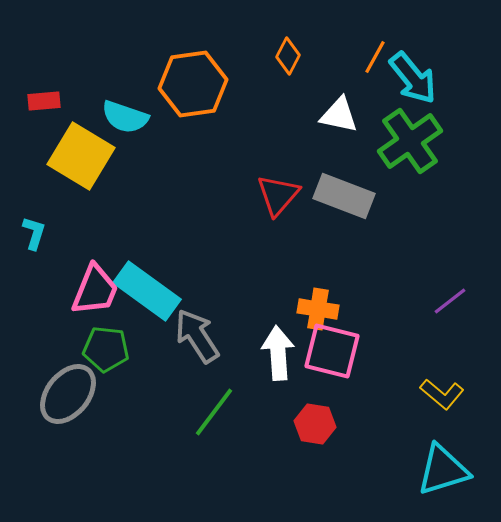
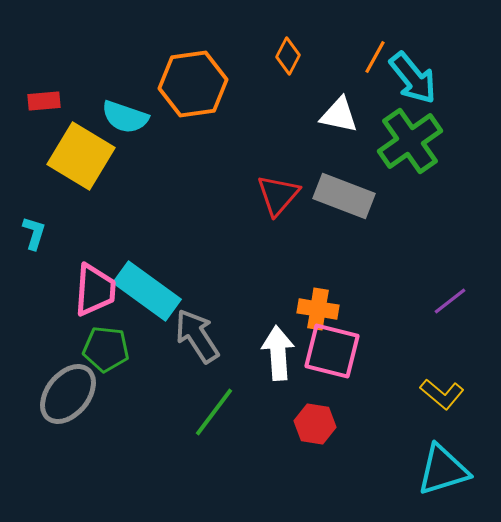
pink trapezoid: rotated 18 degrees counterclockwise
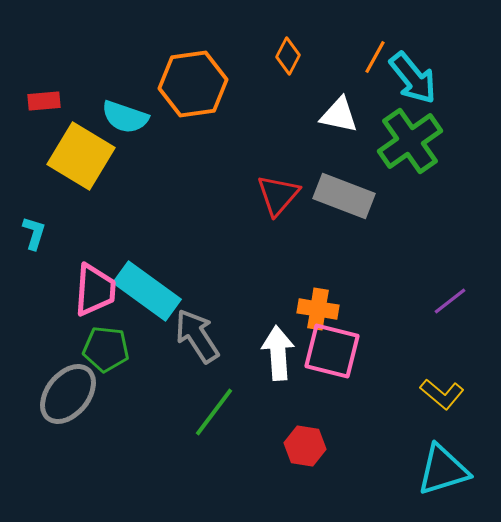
red hexagon: moved 10 px left, 22 px down
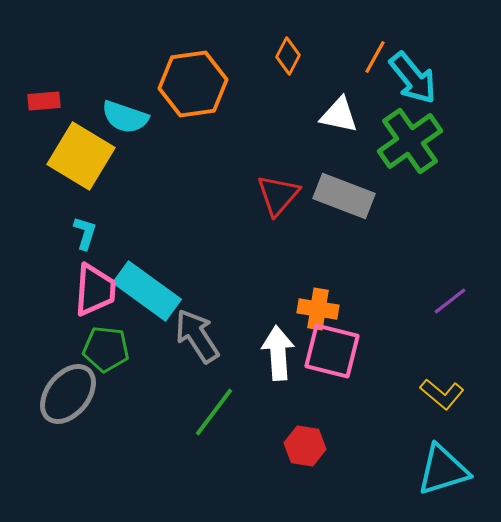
cyan L-shape: moved 51 px right
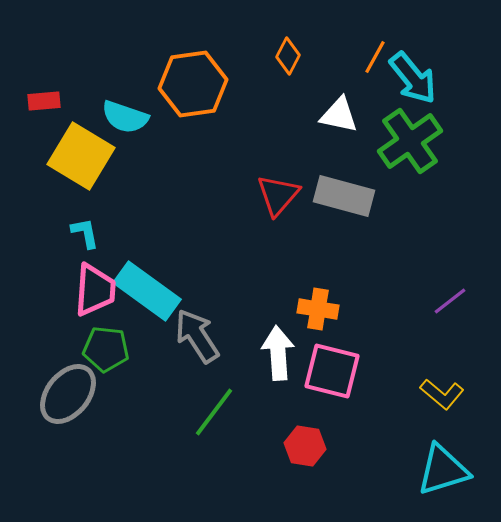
gray rectangle: rotated 6 degrees counterclockwise
cyan L-shape: rotated 28 degrees counterclockwise
pink square: moved 20 px down
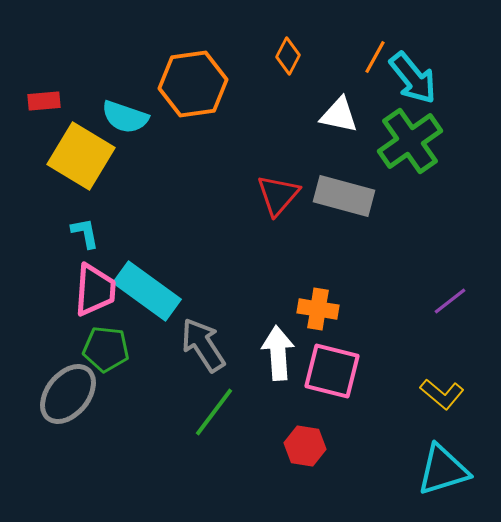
gray arrow: moved 6 px right, 9 px down
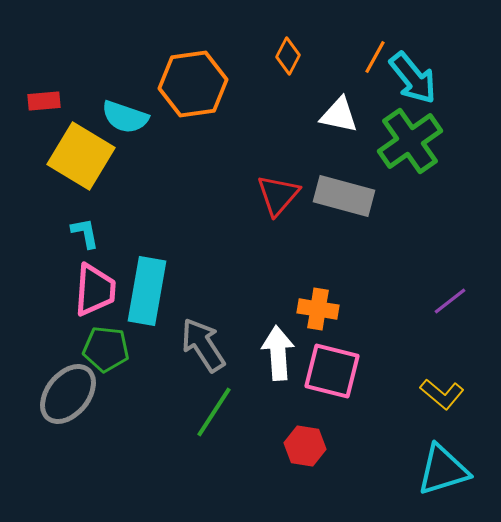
cyan rectangle: rotated 64 degrees clockwise
green line: rotated 4 degrees counterclockwise
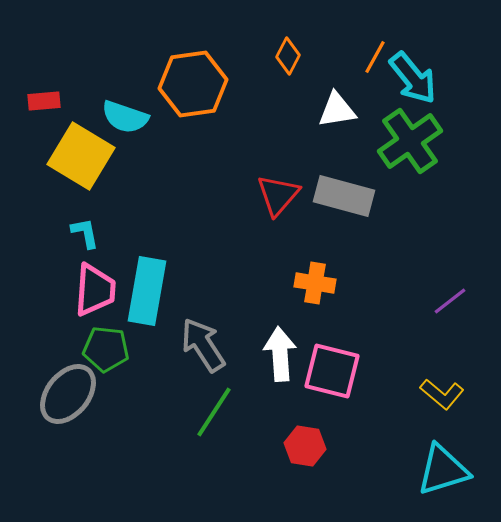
white triangle: moved 2 px left, 5 px up; rotated 21 degrees counterclockwise
orange cross: moved 3 px left, 26 px up
white arrow: moved 2 px right, 1 px down
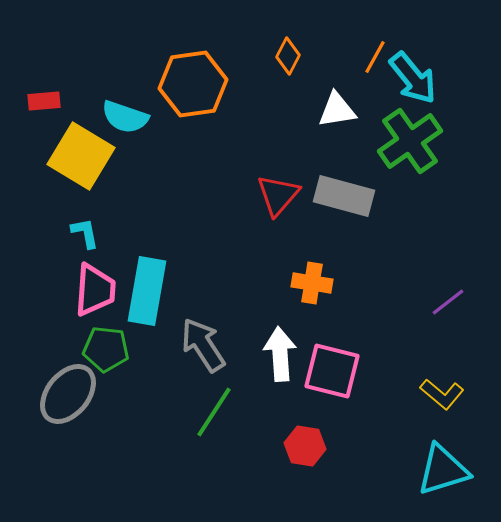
orange cross: moved 3 px left
purple line: moved 2 px left, 1 px down
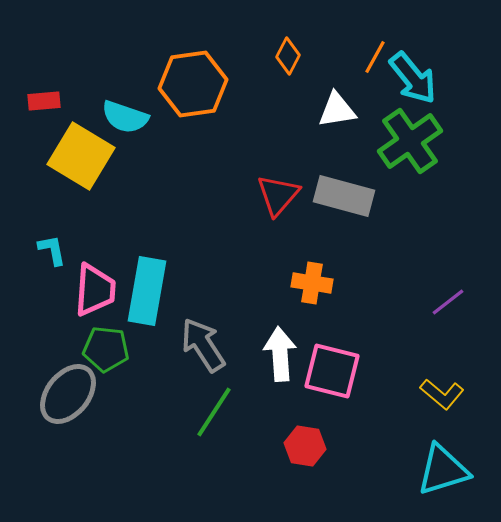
cyan L-shape: moved 33 px left, 17 px down
